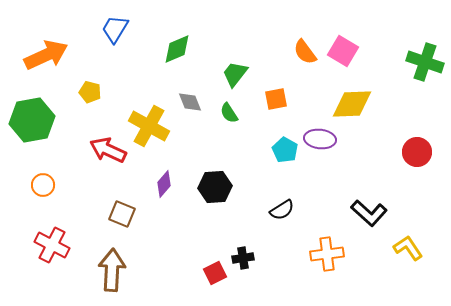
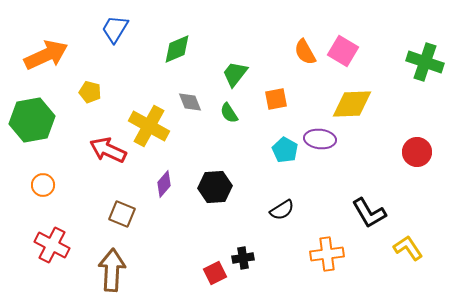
orange semicircle: rotated 8 degrees clockwise
black L-shape: rotated 18 degrees clockwise
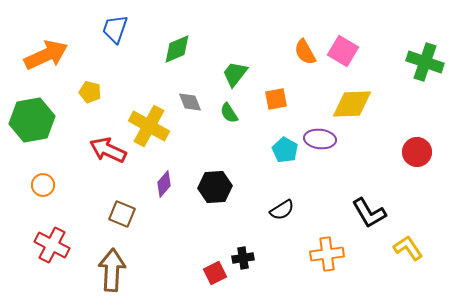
blue trapezoid: rotated 12 degrees counterclockwise
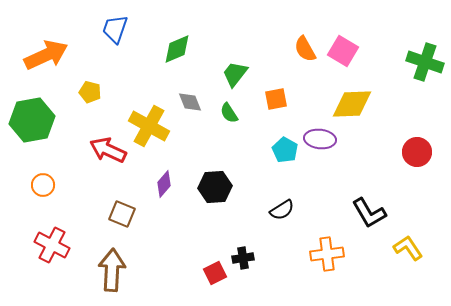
orange semicircle: moved 3 px up
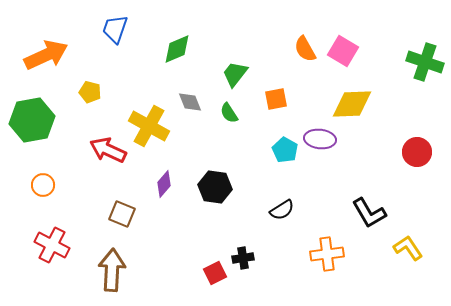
black hexagon: rotated 12 degrees clockwise
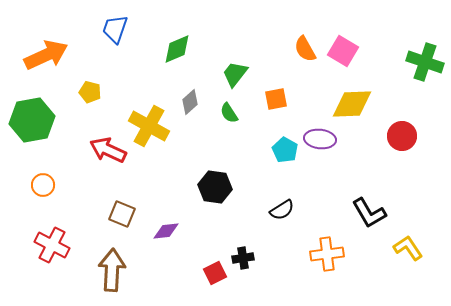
gray diamond: rotated 70 degrees clockwise
red circle: moved 15 px left, 16 px up
purple diamond: moved 2 px right, 47 px down; rotated 44 degrees clockwise
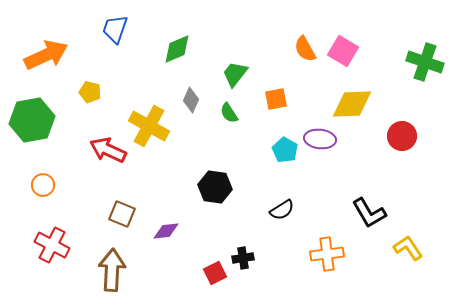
gray diamond: moved 1 px right, 2 px up; rotated 25 degrees counterclockwise
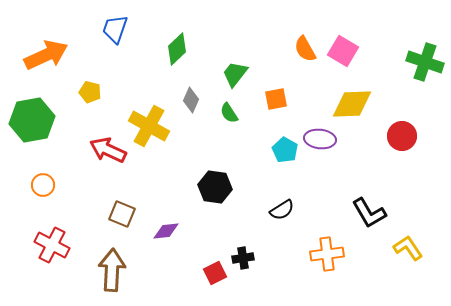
green diamond: rotated 20 degrees counterclockwise
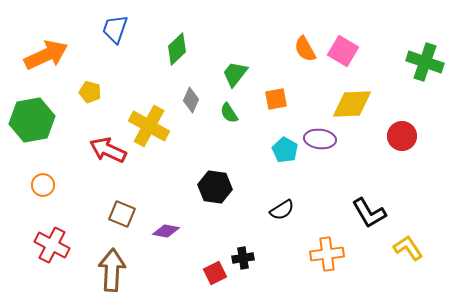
purple diamond: rotated 16 degrees clockwise
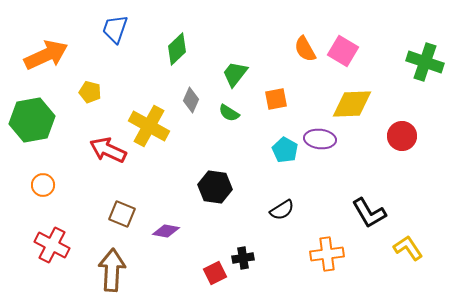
green semicircle: rotated 25 degrees counterclockwise
